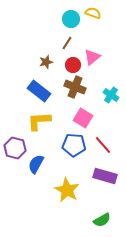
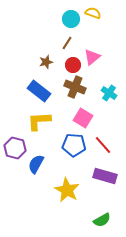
cyan cross: moved 2 px left, 2 px up
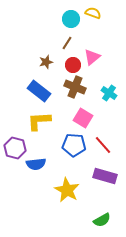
blue semicircle: rotated 126 degrees counterclockwise
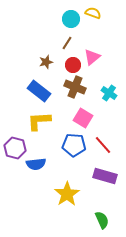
yellow star: moved 4 px down; rotated 10 degrees clockwise
green semicircle: rotated 84 degrees counterclockwise
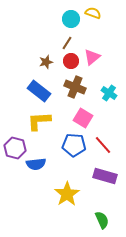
red circle: moved 2 px left, 4 px up
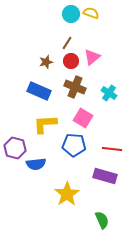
yellow semicircle: moved 2 px left
cyan circle: moved 5 px up
blue rectangle: rotated 15 degrees counterclockwise
yellow L-shape: moved 6 px right, 3 px down
red line: moved 9 px right, 4 px down; rotated 42 degrees counterclockwise
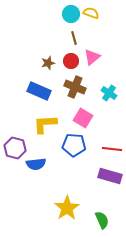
brown line: moved 7 px right, 5 px up; rotated 48 degrees counterclockwise
brown star: moved 2 px right, 1 px down
purple rectangle: moved 5 px right
yellow star: moved 14 px down
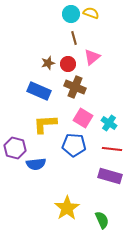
red circle: moved 3 px left, 3 px down
cyan cross: moved 30 px down
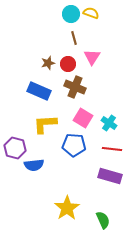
pink triangle: rotated 18 degrees counterclockwise
blue semicircle: moved 2 px left, 1 px down
green semicircle: moved 1 px right
